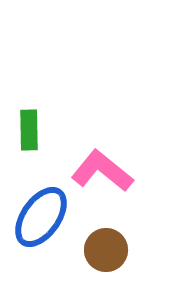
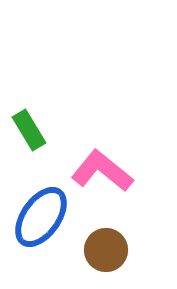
green rectangle: rotated 30 degrees counterclockwise
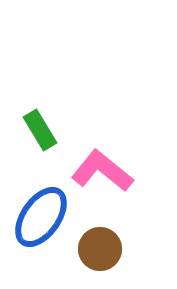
green rectangle: moved 11 px right
brown circle: moved 6 px left, 1 px up
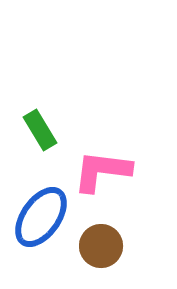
pink L-shape: rotated 32 degrees counterclockwise
brown circle: moved 1 px right, 3 px up
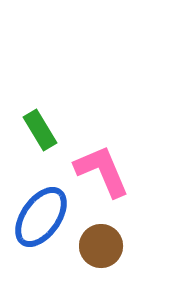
pink L-shape: rotated 60 degrees clockwise
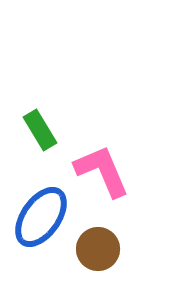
brown circle: moved 3 px left, 3 px down
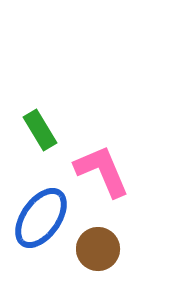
blue ellipse: moved 1 px down
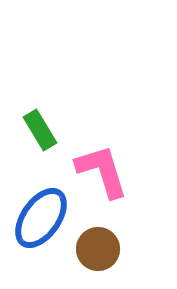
pink L-shape: rotated 6 degrees clockwise
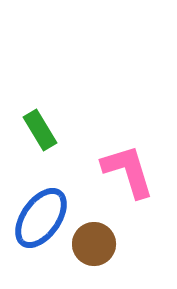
pink L-shape: moved 26 px right
brown circle: moved 4 px left, 5 px up
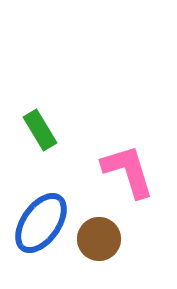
blue ellipse: moved 5 px down
brown circle: moved 5 px right, 5 px up
